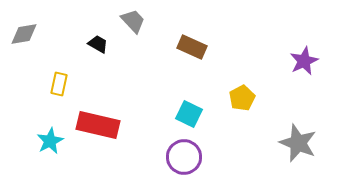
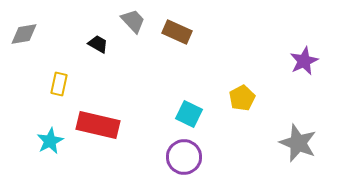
brown rectangle: moved 15 px left, 15 px up
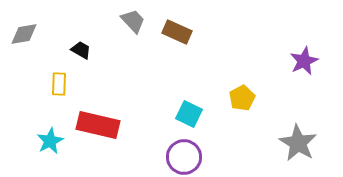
black trapezoid: moved 17 px left, 6 px down
yellow rectangle: rotated 10 degrees counterclockwise
gray star: rotated 9 degrees clockwise
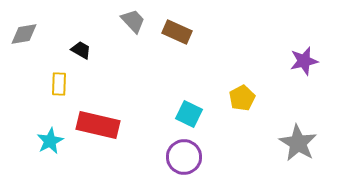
purple star: rotated 12 degrees clockwise
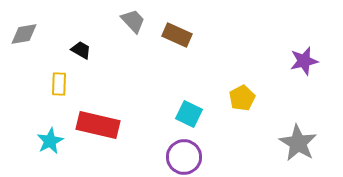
brown rectangle: moved 3 px down
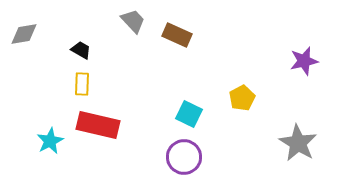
yellow rectangle: moved 23 px right
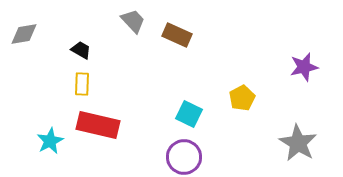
purple star: moved 6 px down
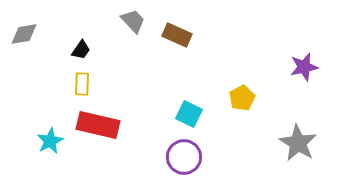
black trapezoid: rotated 95 degrees clockwise
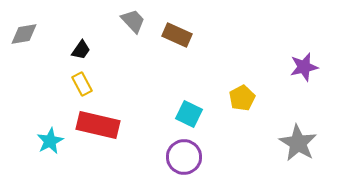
yellow rectangle: rotated 30 degrees counterclockwise
